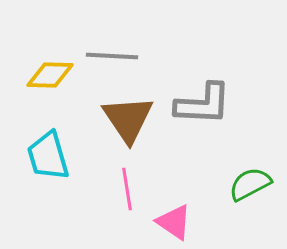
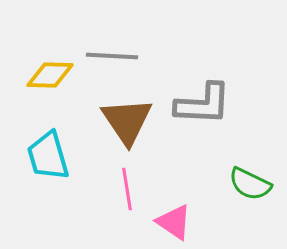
brown triangle: moved 1 px left, 2 px down
green semicircle: rotated 126 degrees counterclockwise
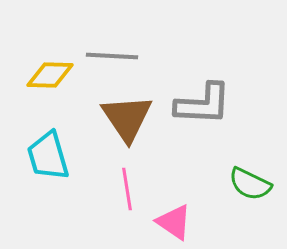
brown triangle: moved 3 px up
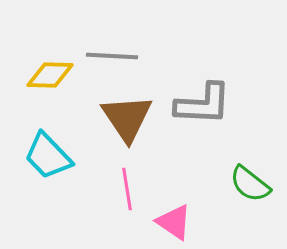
cyan trapezoid: rotated 28 degrees counterclockwise
green semicircle: rotated 12 degrees clockwise
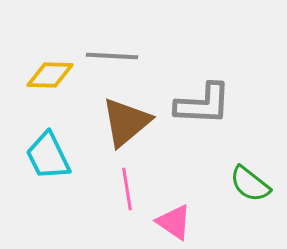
brown triangle: moved 1 px left, 4 px down; rotated 24 degrees clockwise
cyan trapezoid: rotated 18 degrees clockwise
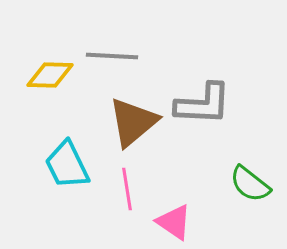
brown triangle: moved 7 px right
cyan trapezoid: moved 19 px right, 9 px down
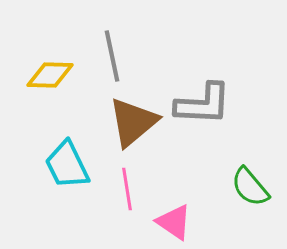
gray line: rotated 75 degrees clockwise
green semicircle: moved 3 px down; rotated 12 degrees clockwise
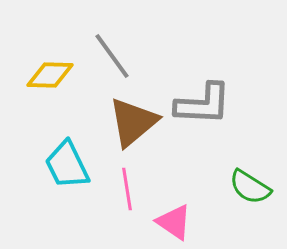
gray line: rotated 24 degrees counterclockwise
green semicircle: rotated 18 degrees counterclockwise
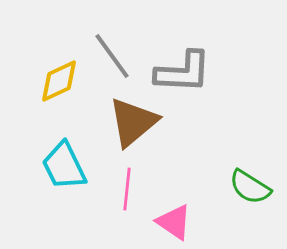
yellow diamond: moved 9 px right, 6 px down; rotated 27 degrees counterclockwise
gray L-shape: moved 20 px left, 32 px up
cyan trapezoid: moved 3 px left, 1 px down
pink line: rotated 15 degrees clockwise
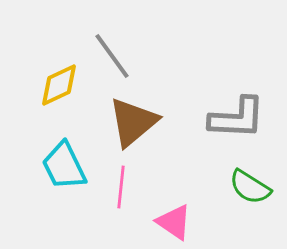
gray L-shape: moved 54 px right, 46 px down
yellow diamond: moved 4 px down
pink line: moved 6 px left, 2 px up
